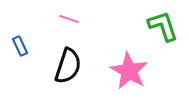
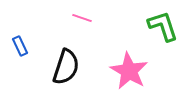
pink line: moved 13 px right, 1 px up
black semicircle: moved 2 px left, 1 px down
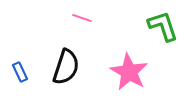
blue rectangle: moved 26 px down
pink star: moved 1 px down
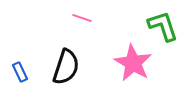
pink star: moved 4 px right, 9 px up
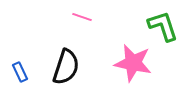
pink line: moved 1 px up
pink star: rotated 18 degrees counterclockwise
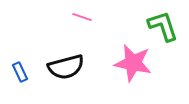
black semicircle: rotated 57 degrees clockwise
